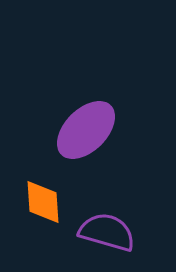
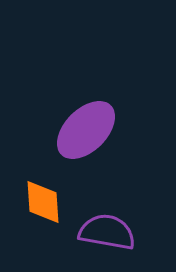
purple semicircle: rotated 6 degrees counterclockwise
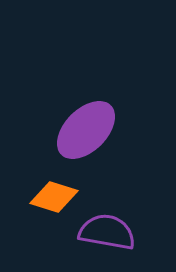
orange diamond: moved 11 px right, 5 px up; rotated 69 degrees counterclockwise
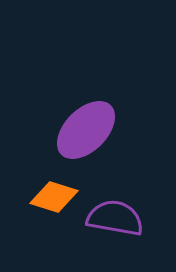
purple semicircle: moved 8 px right, 14 px up
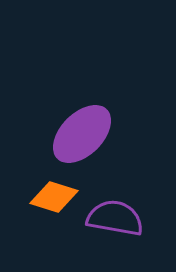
purple ellipse: moved 4 px left, 4 px down
